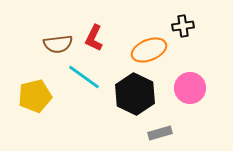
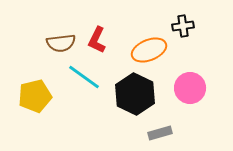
red L-shape: moved 3 px right, 2 px down
brown semicircle: moved 3 px right, 1 px up
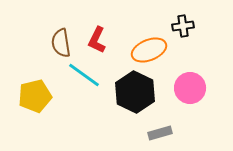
brown semicircle: rotated 88 degrees clockwise
cyan line: moved 2 px up
black hexagon: moved 2 px up
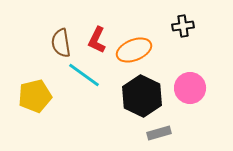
orange ellipse: moved 15 px left
black hexagon: moved 7 px right, 4 px down
gray rectangle: moved 1 px left
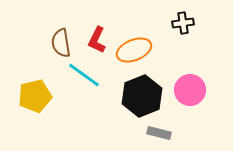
black cross: moved 3 px up
pink circle: moved 2 px down
black hexagon: rotated 12 degrees clockwise
gray rectangle: rotated 30 degrees clockwise
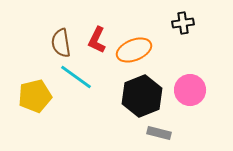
cyan line: moved 8 px left, 2 px down
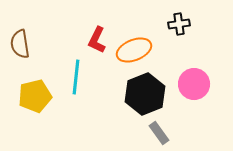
black cross: moved 4 px left, 1 px down
brown semicircle: moved 41 px left, 1 px down
cyan line: rotated 60 degrees clockwise
pink circle: moved 4 px right, 6 px up
black hexagon: moved 3 px right, 2 px up
gray rectangle: rotated 40 degrees clockwise
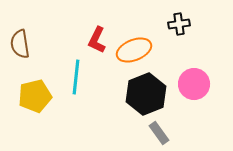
black hexagon: moved 1 px right
